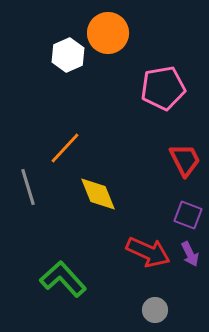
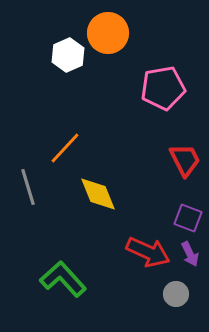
purple square: moved 3 px down
gray circle: moved 21 px right, 16 px up
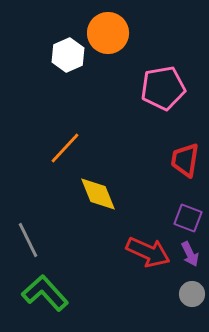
red trapezoid: rotated 144 degrees counterclockwise
gray line: moved 53 px down; rotated 9 degrees counterclockwise
green L-shape: moved 18 px left, 14 px down
gray circle: moved 16 px right
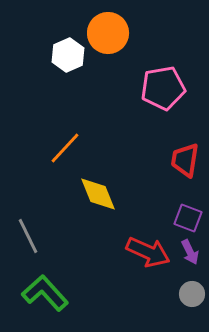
gray line: moved 4 px up
purple arrow: moved 2 px up
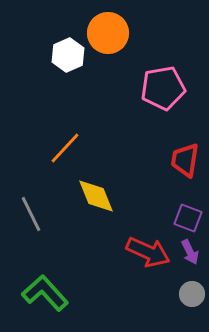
yellow diamond: moved 2 px left, 2 px down
gray line: moved 3 px right, 22 px up
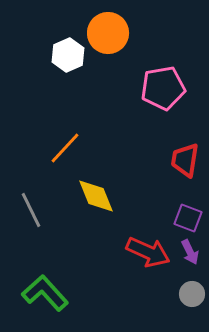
gray line: moved 4 px up
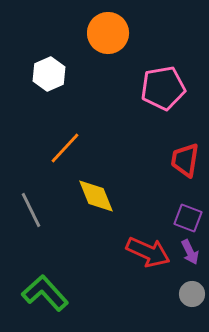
white hexagon: moved 19 px left, 19 px down
